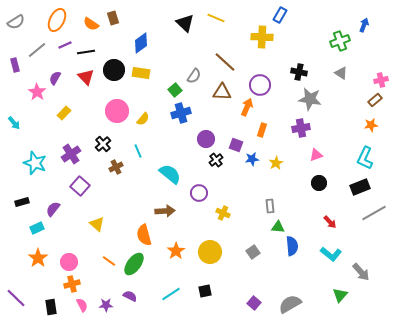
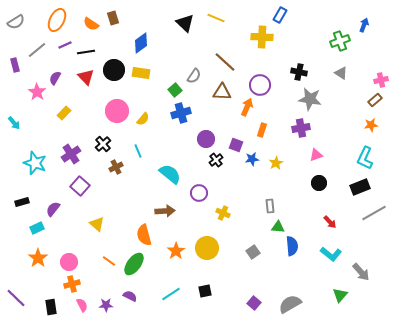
yellow circle at (210, 252): moved 3 px left, 4 px up
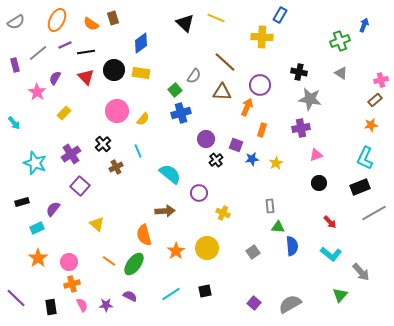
gray line at (37, 50): moved 1 px right, 3 px down
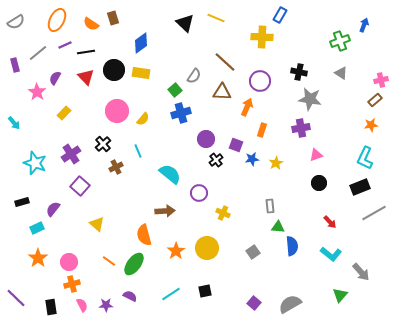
purple circle at (260, 85): moved 4 px up
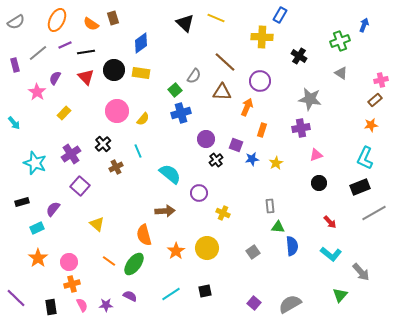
black cross at (299, 72): moved 16 px up; rotated 21 degrees clockwise
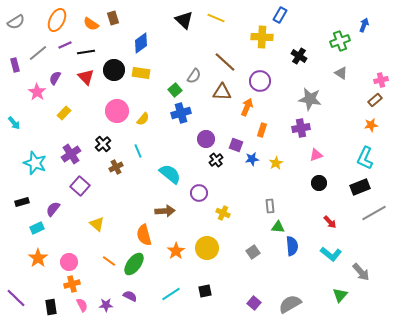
black triangle at (185, 23): moved 1 px left, 3 px up
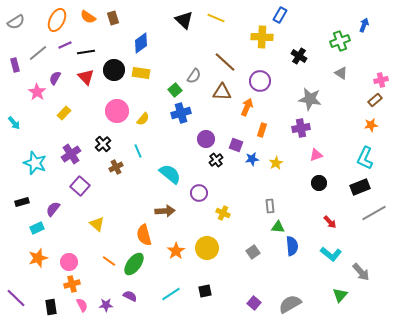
orange semicircle at (91, 24): moved 3 px left, 7 px up
orange star at (38, 258): rotated 18 degrees clockwise
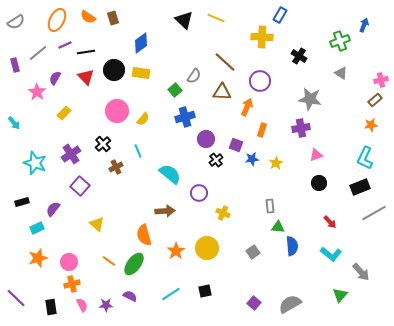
blue cross at (181, 113): moved 4 px right, 4 px down
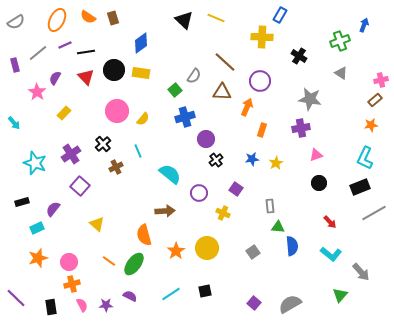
purple square at (236, 145): moved 44 px down; rotated 16 degrees clockwise
